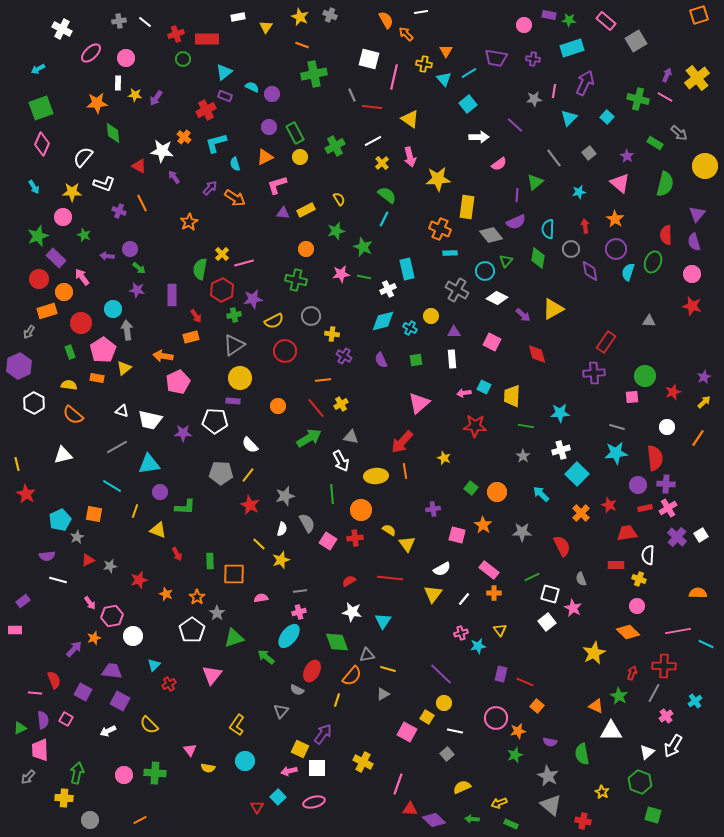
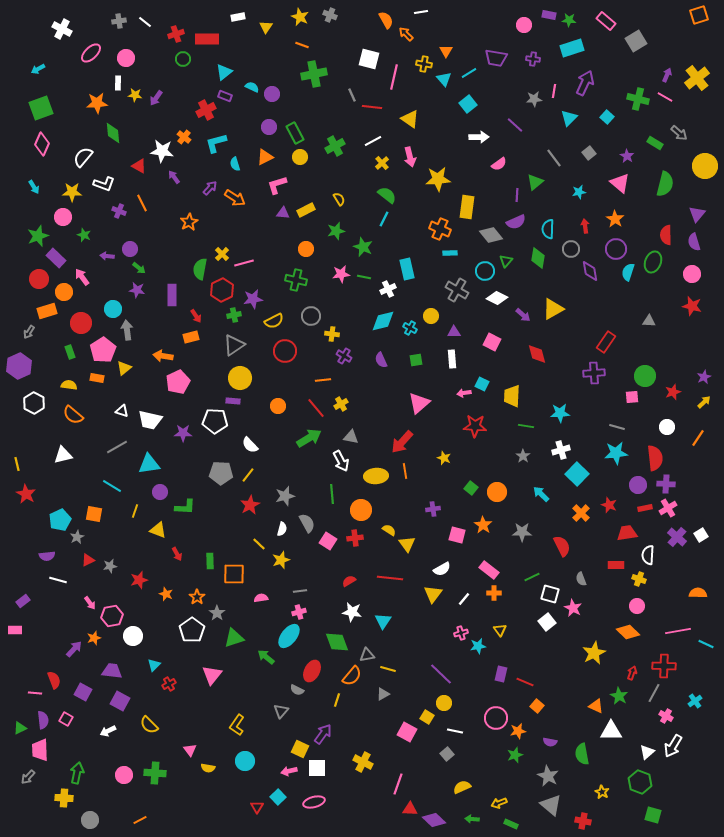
cyan square at (484, 387): moved 2 px left, 3 px up
red star at (250, 505): rotated 18 degrees clockwise
pink cross at (666, 716): rotated 24 degrees counterclockwise
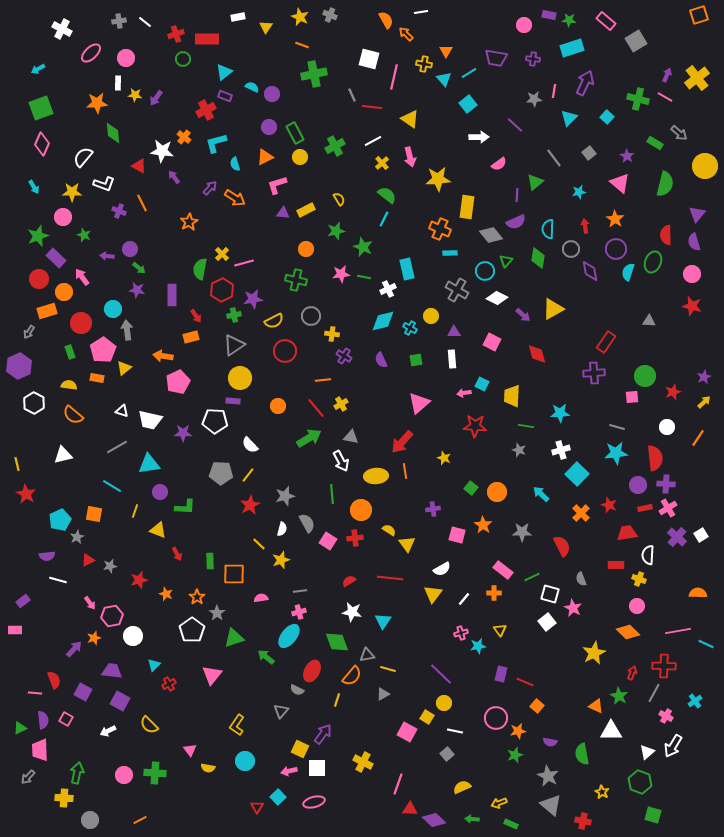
gray star at (523, 456): moved 4 px left, 6 px up; rotated 16 degrees counterclockwise
pink rectangle at (489, 570): moved 14 px right
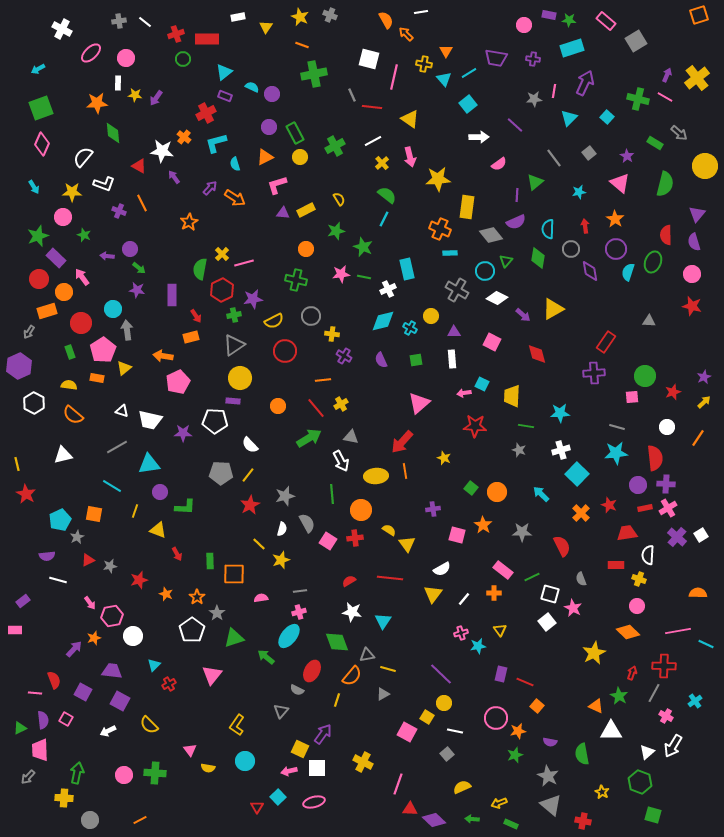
red cross at (206, 110): moved 3 px down
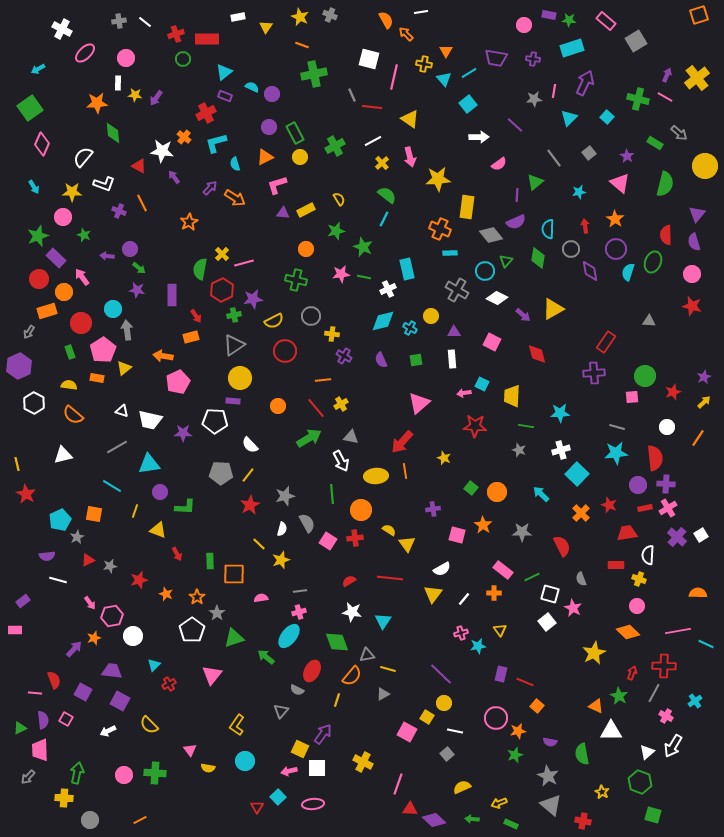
pink ellipse at (91, 53): moved 6 px left
green square at (41, 108): moved 11 px left; rotated 15 degrees counterclockwise
pink ellipse at (314, 802): moved 1 px left, 2 px down; rotated 10 degrees clockwise
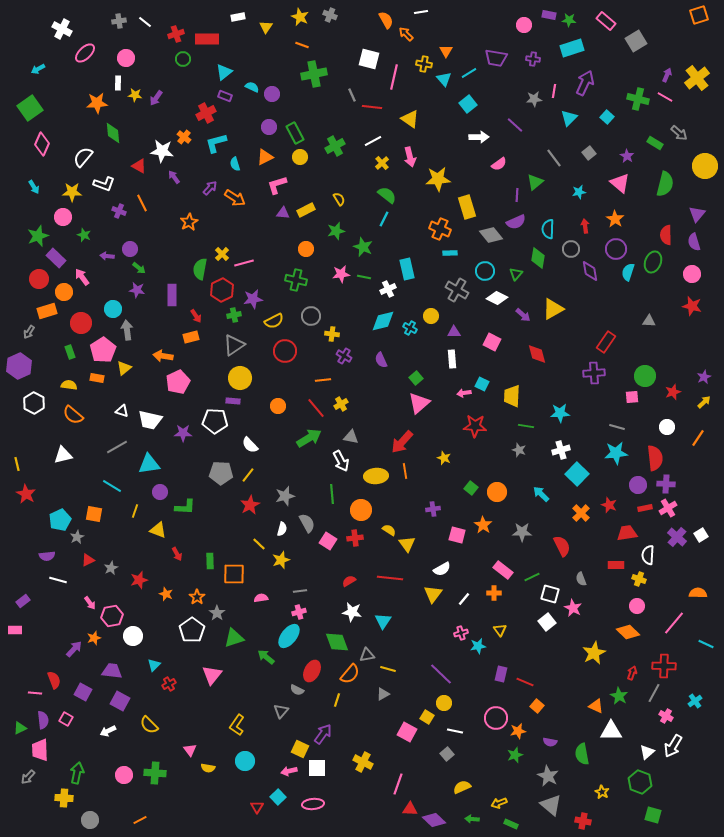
yellow rectangle at (467, 207): rotated 25 degrees counterclockwise
green triangle at (506, 261): moved 10 px right, 13 px down
green square at (416, 360): moved 18 px down; rotated 32 degrees counterclockwise
gray star at (110, 566): moved 1 px right, 2 px down; rotated 16 degrees counterclockwise
pink line at (678, 631): moved 4 px left, 8 px up; rotated 40 degrees counterclockwise
orange semicircle at (352, 676): moved 2 px left, 2 px up
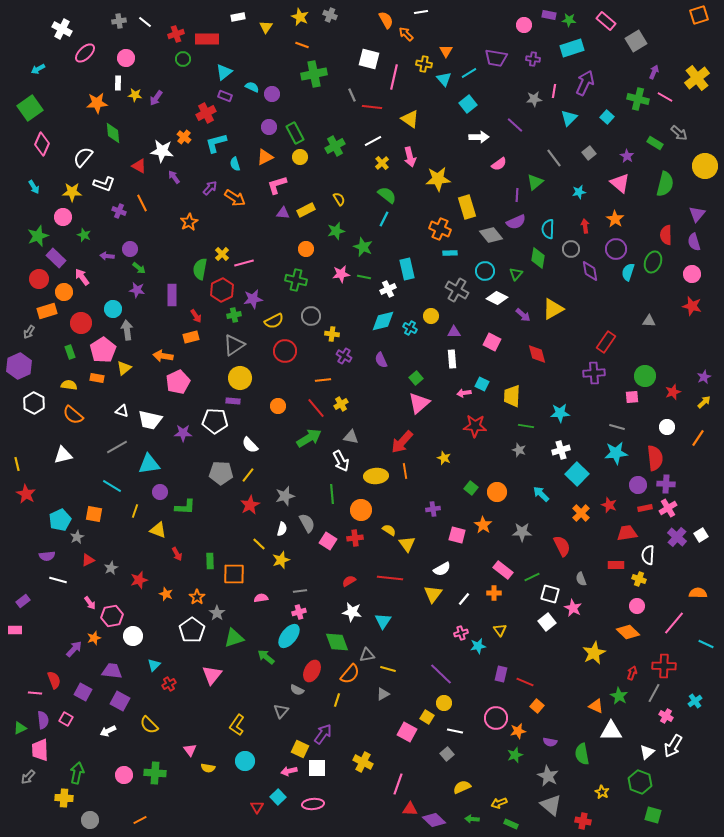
purple arrow at (667, 75): moved 13 px left, 3 px up
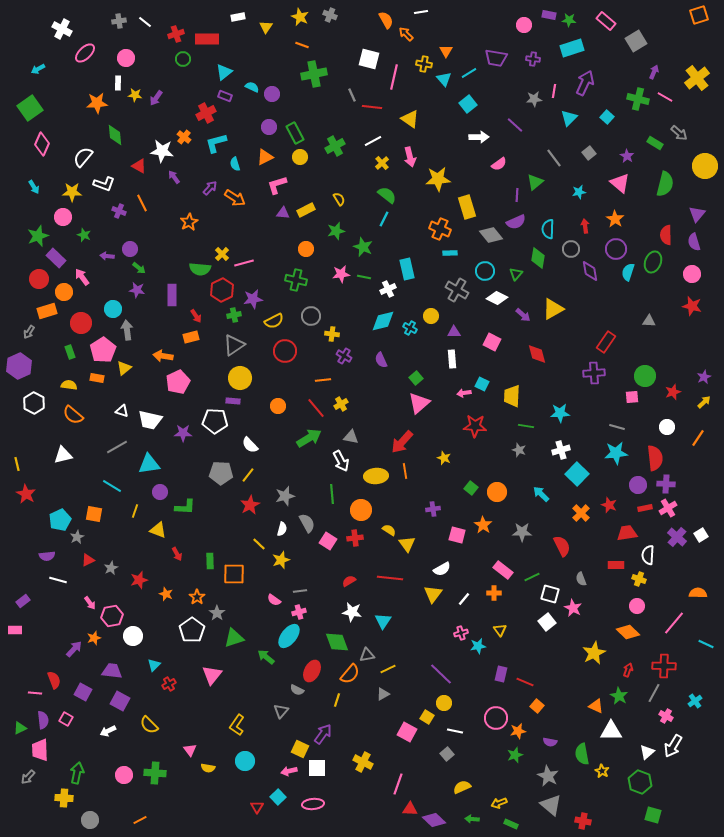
green diamond at (113, 133): moved 2 px right, 2 px down
green semicircle at (200, 269): rotated 95 degrees counterclockwise
pink semicircle at (261, 598): moved 13 px right, 2 px down; rotated 136 degrees counterclockwise
yellow line at (388, 669): rotated 42 degrees counterclockwise
red arrow at (632, 673): moved 4 px left, 3 px up
yellow star at (602, 792): moved 21 px up
